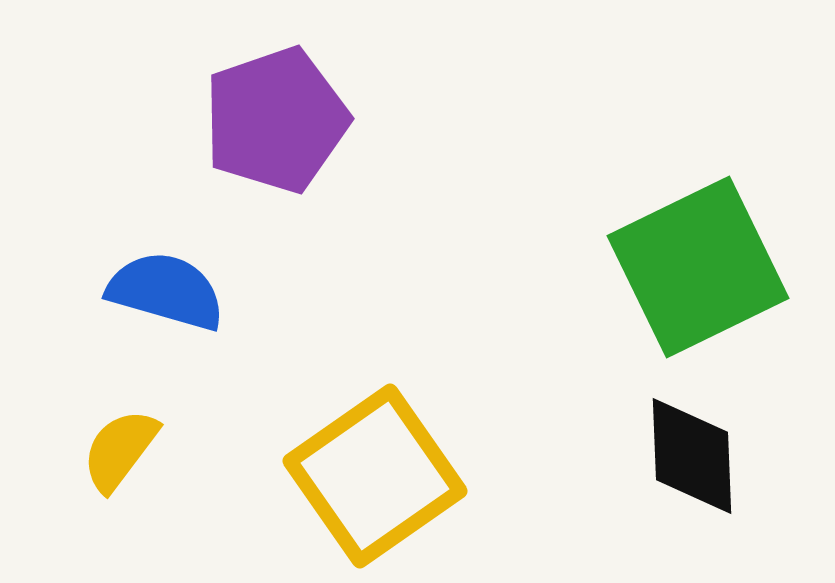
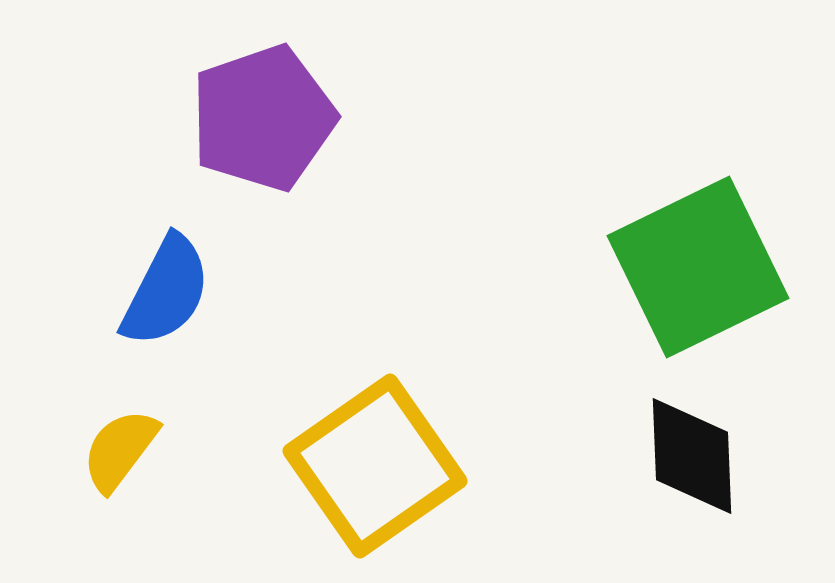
purple pentagon: moved 13 px left, 2 px up
blue semicircle: rotated 101 degrees clockwise
yellow square: moved 10 px up
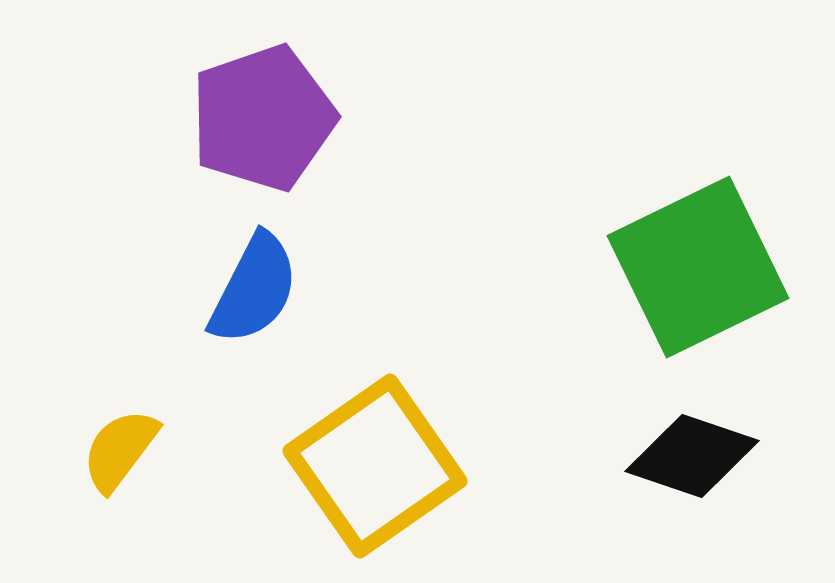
blue semicircle: moved 88 px right, 2 px up
black diamond: rotated 69 degrees counterclockwise
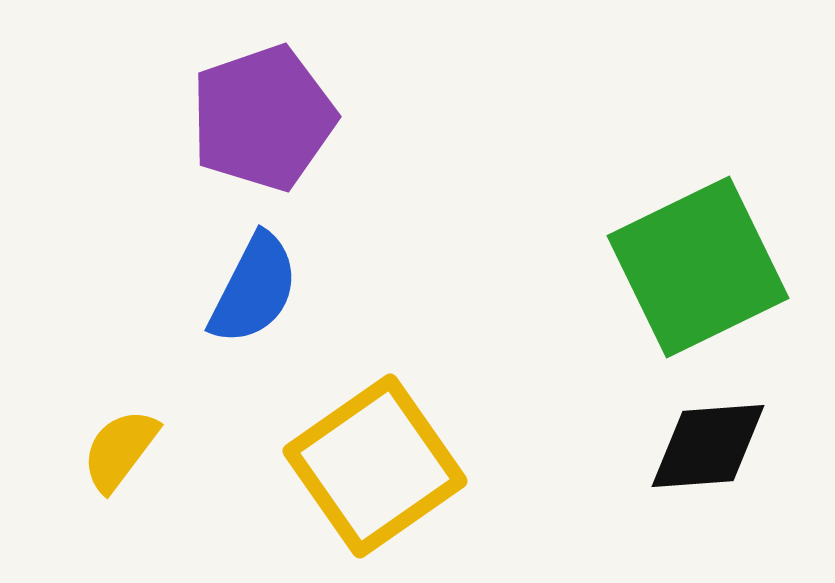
black diamond: moved 16 px right, 10 px up; rotated 23 degrees counterclockwise
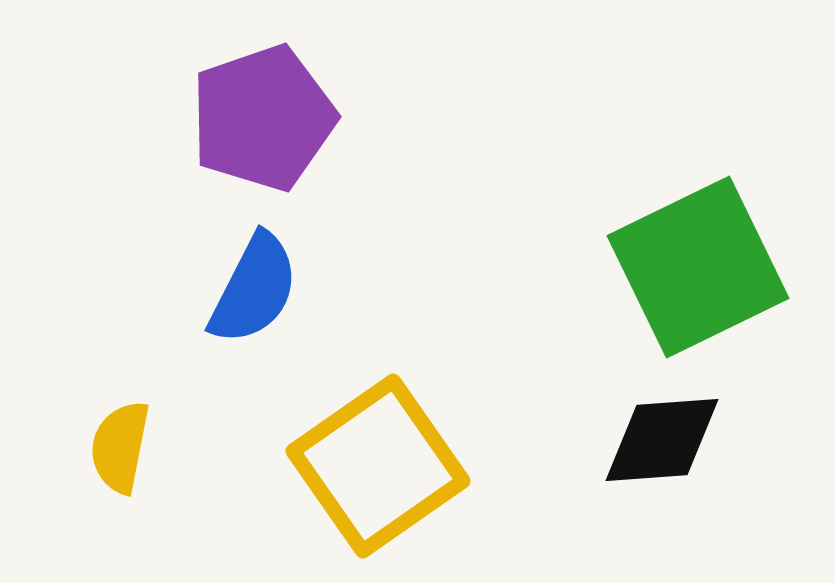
black diamond: moved 46 px left, 6 px up
yellow semicircle: moved 3 px up; rotated 26 degrees counterclockwise
yellow square: moved 3 px right
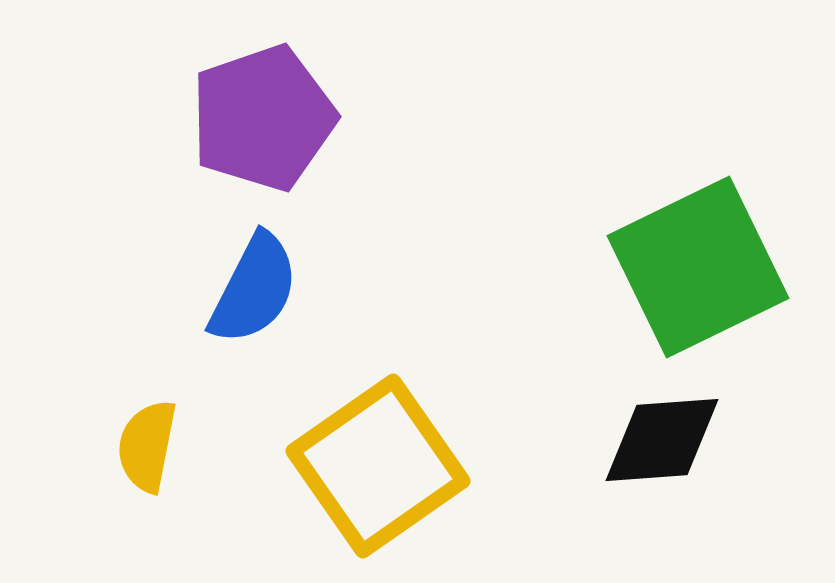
yellow semicircle: moved 27 px right, 1 px up
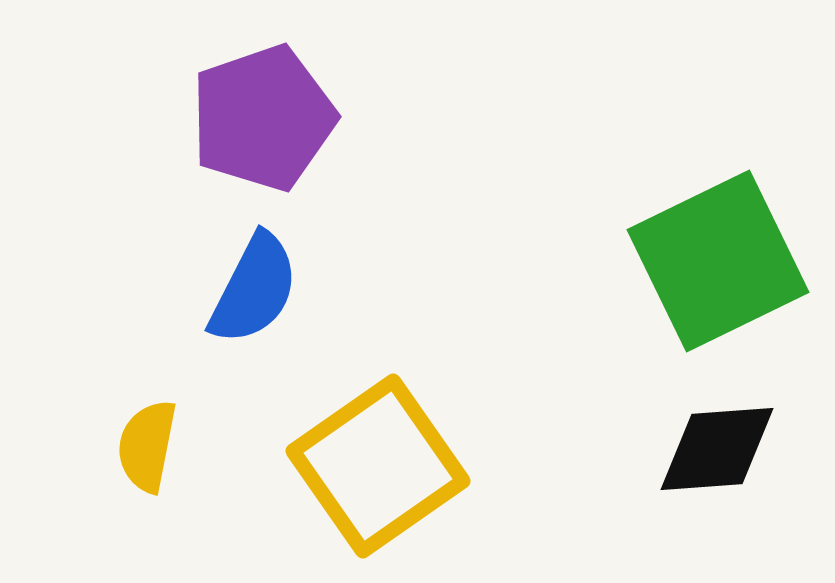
green square: moved 20 px right, 6 px up
black diamond: moved 55 px right, 9 px down
